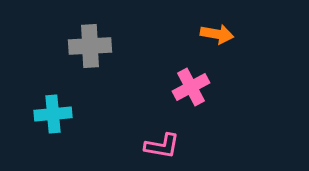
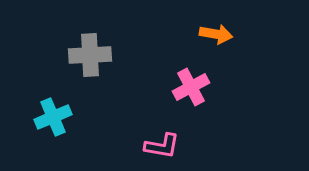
orange arrow: moved 1 px left
gray cross: moved 9 px down
cyan cross: moved 3 px down; rotated 18 degrees counterclockwise
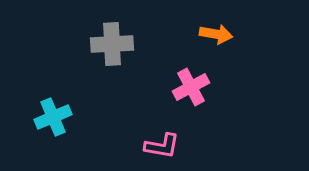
gray cross: moved 22 px right, 11 px up
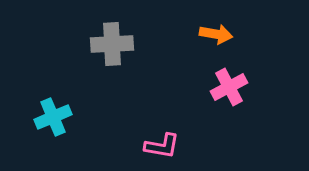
pink cross: moved 38 px right
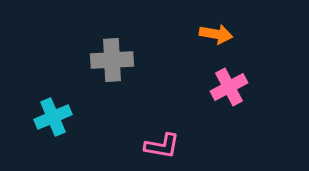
gray cross: moved 16 px down
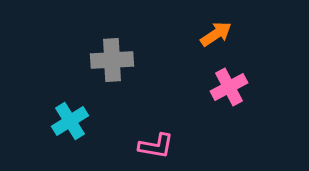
orange arrow: rotated 44 degrees counterclockwise
cyan cross: moved 17 px right, 4 px down; rotated 9 degrees counterclockwise
pink L-shape: moved 6 px left
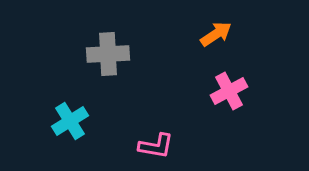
gray cross: moved 4 px left, 6 px up
pink cross: moved 4 px down
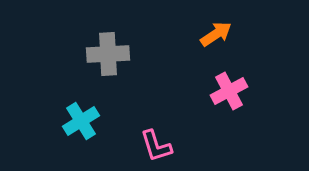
cyan cross: moved 11 px right
pink L-shape: rotated 63 degrees clockwise
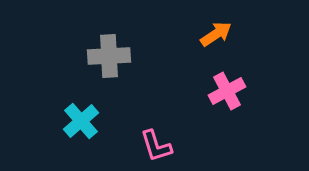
gray cross: moved 1 px right, 2 px down
pink cross: moved 2 px left
cyan cross: rotated 9 degrees counterclockwise
